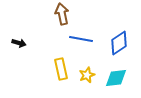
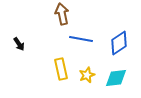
black arrow: moved 1 px down; rotated 40 degrees clockwise
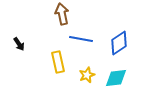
yellow rectangle: moved 3 px left, 7 px up
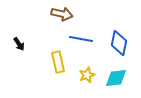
brown arrow: rotated 115 degrees clockwise
blue diamond: rotated 45 degrees counterclockwise
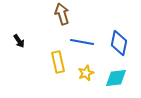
brown arrow: rotated 120 degrees counterclockwise
blue line: moved 1 px right, 3 px down
black arrow: moved 3 px up
yellow star: moved 1 px left, 2 px up
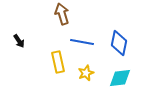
cyan diamond: moved 4 px right
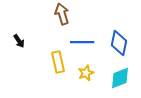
blue line: rotated 10 degrees counterclockwise
cyan diamond: rotated 15 degrees counterclockwise
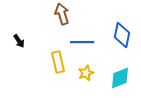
blue diamond: moved 3 px right, 8 px up
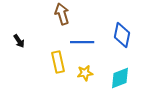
yellow star: moved 1 px left; rotated 14 degrees clockwise
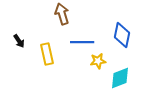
yellow rectangle: moved 11 px left, 8 px up
yellow star: moved 13 px right, 12 px up
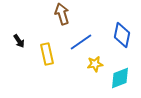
blue line: moved 1 px left; rotated 35 degrees counterclockwise
yellow star: moved 3 px left, 3 px down
